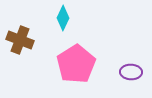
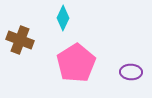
pink pentagon: moved 1 px up
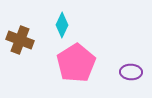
cyan diamond: moved 1 px left, 7 px down
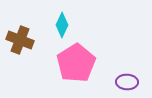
purple ellipse: moved 4 px left, 10 px down
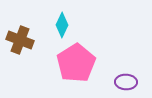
purple ellipse: moved 1 px left
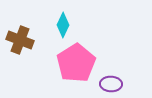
cyan diamond: moved 1 px right
purple ellipse: moved 15 px left, 2 px down
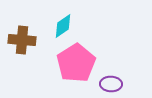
cyan diamond: moved 1 px down; rotated 30 degrees clockwise
brown cross: moved 2 px right; rotated 16 degrees counterclockwise
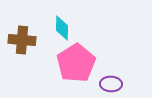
cyan diamond: moved 1 px left, 2 px down; rotated 55 degrees counterclockwise
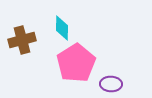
brown cross: rotated 20 degrees counterclockwise
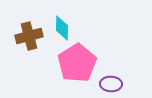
brown cross: moved 7 px right, 4 px up
pink pentagon: moved 1 px right
